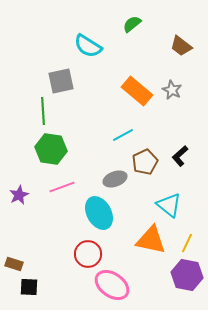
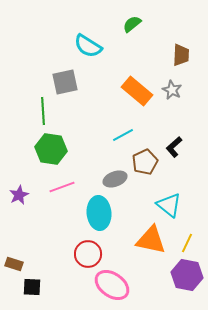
brown trapezoid: moved 9 px down; rotated 125 degrees counterclockwise
gray square: moved 4 px right, 1 px down
black L-shape: moved 6 px left, 9 px up
cyan ellipse: rotated 24 degrees clockwise
black square: moved 3 px right
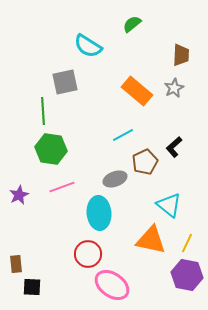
gray star: moved 2 px right, 2 px up; rotated 18 degrees clockwise
brown rectangle: moved 2 px right; rotated 66 degrees clockwise
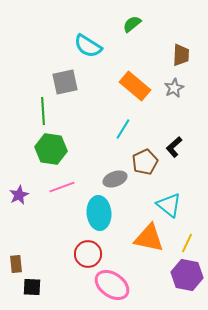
orange rectangle: moved 2 px left, 5 px up
cyan line: moved 6 px up; rotated 30 degrees counterclockwise
orange triangle: moved 2 px left, 2 px up
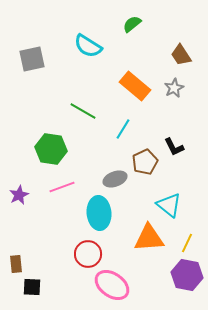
brown trapezoid: rotated 145 degrees clockwise
gray square: moved 33 px left, 23 px up
green line: moved 40 px right; rotated 56 degrees counterclockwise
black L-shape: rotated 75 degrees counterclockwise
orange triangle: rotated 16 degrees counterclockwise
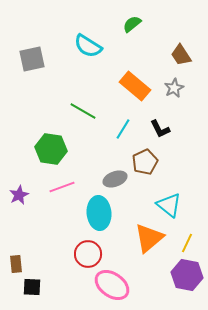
black L-shape: moved 14 px left, 18 px up
orange triangle: rotated 36 degrees counterclockwise
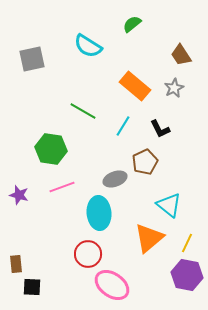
cyan line: moved 3 px up
purple star: rotated 30 degrees counterclockwise
